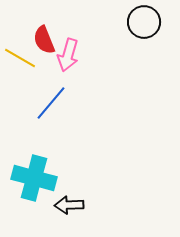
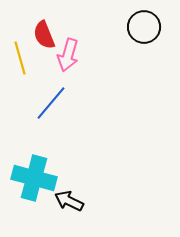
black circle: moved 5 px down
red semicircle: moved 5 px up
yellow line: rotated 44 degrees clockwise
black arrow: moved 4 px up; rotated 28 degrees clockwise
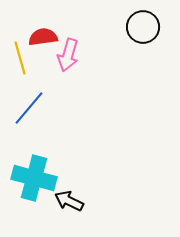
black circle: moved 1 px left
red semicircle: moved 1 px left, 2 px down; rotated 104 degrees clockwise
blue line: moved 22 px left, 5 px down
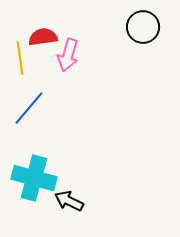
yellow line: rotated 8 degrees clockwise
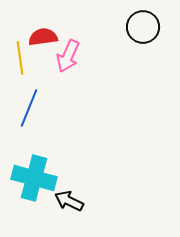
pink arrow: moved 1 px down; rotated 8 degrees clockwise
blue line: rotated 18 degrees counterclockwise
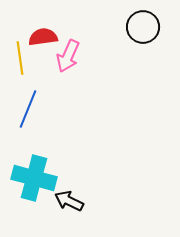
blue line: moved 1 px left, 1 px down
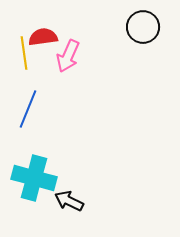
yellow line: moved 4 px right, 5 px up
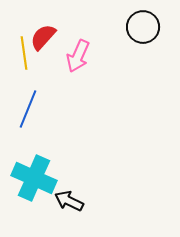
red semicircle: rotated 40 degrees counterclockwise
pink arrow: moved 10 px right
cyan cross: rotated 9 degrees clockwise
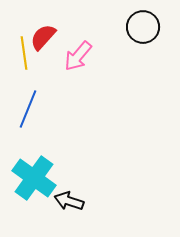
pink arrow: rotated 16 degrees clockwise
cyan cross: rotated 12 degrees clockwise
black arrow: rotated 8 degrees counterclockwise
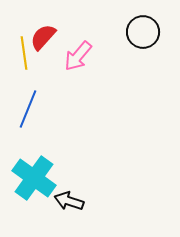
black circle: moved 5 px down
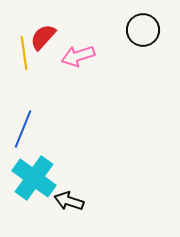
black circle: moved 2 px up
pink arrow: rotated 32 degrees clockwise
blue line: moved 5 px left, 20 px down
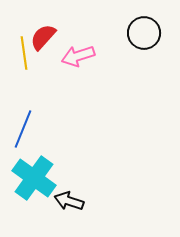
black circle: moved 1 px right, 3 px down
